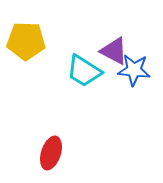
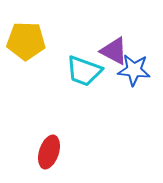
cyan trapezoid: rotated 12 degrees counterclockwise
red ellipse: moved 2 px left, 1 px up
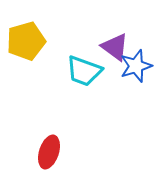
yellow pentagon: rotated 18 degrees counterclockwise
purple triangle: moved 1 px right, 4 px up; rotated 8 degrees clockwise
blue star: moved 2 px right, 4 px up; rotated 24 degrees counterclockwise
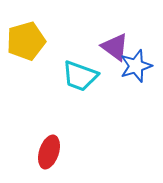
cyan trapezoid: moved 4 px left, 5 px down
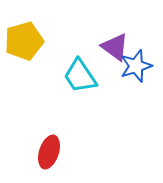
yellow pentagon: moved 2 px left
cyan trapezoid: rotated 36 degrees clockwise
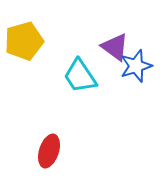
red ellipse: moved 1 px up
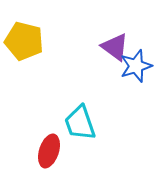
yellow pentagon: rotated 30 degrees clockwise
cyan trapezoid: moved 47 px down; rotated 15 degrees clockwise
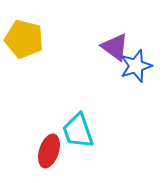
yellow pentagon: moved 2 px up
cyan trapezoid: moved 2 px left, 8 px down
